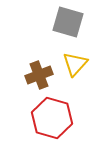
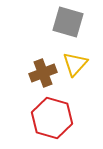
brown cross: moved 4 px right, 2 px up
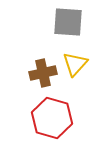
gray square: rotated 12 degrees counterclockwise
brown cross: rotated 8 degrees clockwise
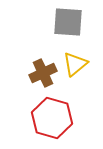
yellow triangle: rotated 8 degrees clockwise
brown cross: rotated 12 degrees counterclockwise
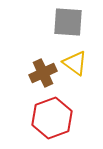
yellow triangle: moved 1 px up; rotated 44 degrees counterclockwise
red hexagon: rotated 24 degrees clockwise
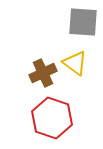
gray square: moved 15 px right
red hexagon: rotated 21 degrees counterclockwise
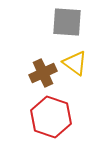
gray square: moved 16 px left
red hexagon: moved 1 px left, 1 px up
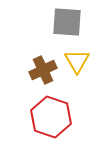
yellow triangle: moved 2 px right, 2 px up; rotated 24 degrees clockwise
brown cross: moved 3 px up
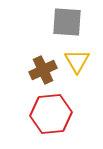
red hexagon: moved 3 px up; rotated 24 degrees counterclockwise
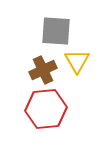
gray square: moved 11 px left, 9 px down
red hexagon: moved 5 px left, 5 px up
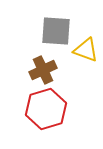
yellow triangle: moved 9 px right, 11 px up; rotated 40 degrees counterclockwise
red hexagon: rotated 12 degrees counterclockwise
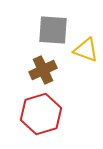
gray square: moved 3 px left, 1 px up
red hexagon: moved 5 px left, 5 px down
